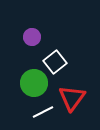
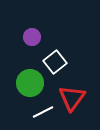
green circle: moved 4 px left
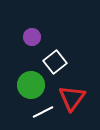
green circle: moved 1 px right, 2 px down
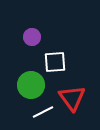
white square: rotated 35 degrees clockwise
red triangle: rotated 12 degrees counterclockwise
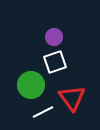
purple circle: moved 22 px right
white square: rotated 15 degrees counterclockwise
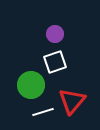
purple circle: moved 1 px right, 3 px up
red triangle: moved 3 px down; rotated 16 degrees clockwise
white line: rotated 10 degrees clockwise
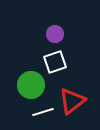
red triangle: rotated 12 degrees clockwise
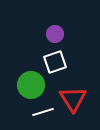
red triangle: moved 1 px right, 2 px up; rotated 24 degrees counterclockwise
